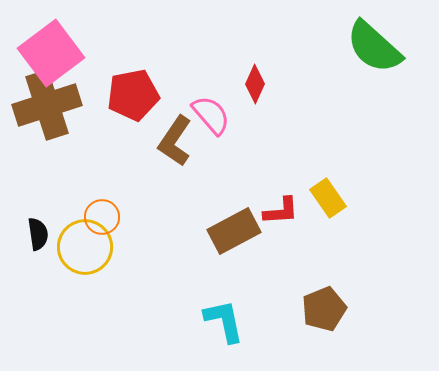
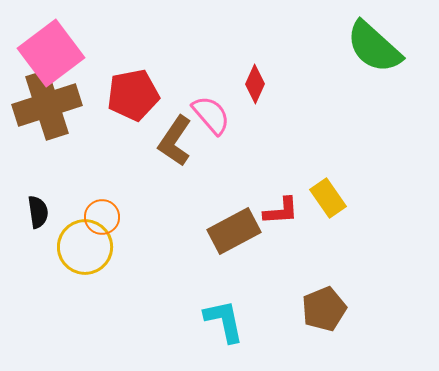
black semicircle: moved 22 px up
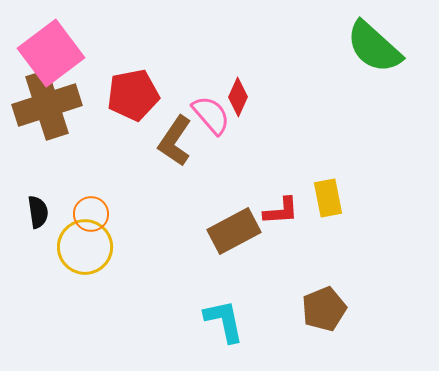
red diamond: moved 17 px left, 13 px down
yellow rectangle: rotated 24 degrees clockwise
orange circle: moved 11 px left, 3 px up
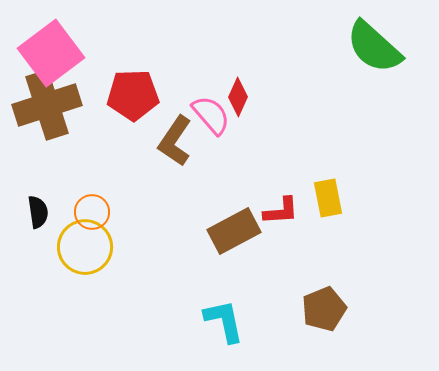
red pentagon: rotated 9 degrees clockwise
orange circle: moved 1 px right, 2 px up
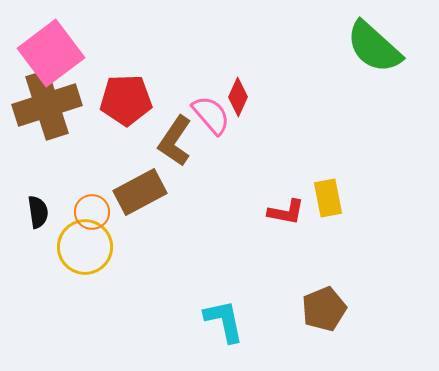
red pentagon: moved 7 px left, 5 px down
red L-shape: moved 5 px right, 1 px down; rotated 15 degrees clockwise
brown rectangle: moved 94 px left, 39 px up
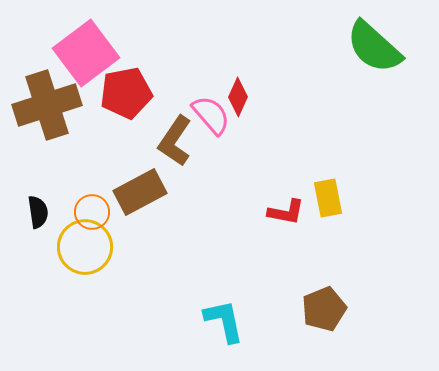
pink square: moved 35 px right
red pentagon: moved 7 px up; rotated 9 degrees counterclockwise
